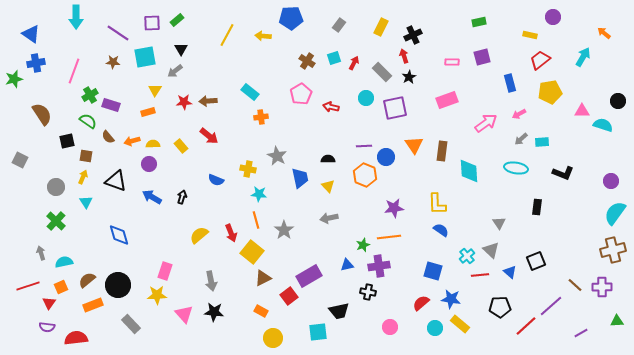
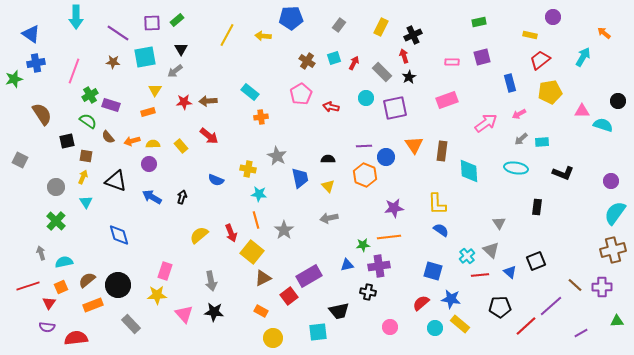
green star at (363, 245): rotated 16 degrees clockwise
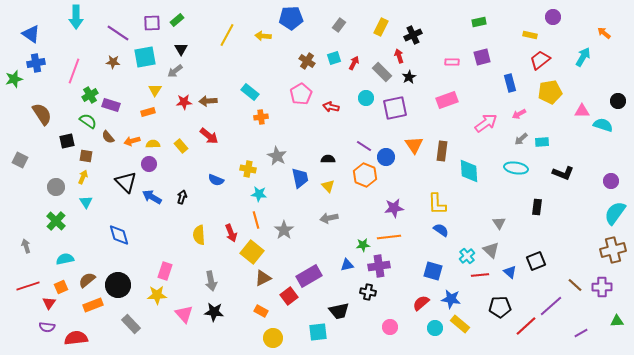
red arrow at (404, 56): moved 5 px left
purple line at (364, 146): rotated 35 degrees clockwise
black triangle at (116, 181): moved 10 px right, 1 px down; rotated 25 degrees clockwise
yellow semicircle at (199, 235): rotated 54 degrees counterclockwise
gray arrow at (41, 253): moved 15 px left, 7 px up
cyan semicircle at (64, 262): moved 1 px right, 3 px up
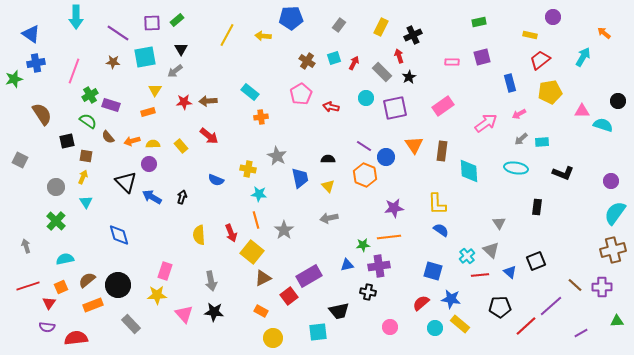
pink rectangle at (447, 100): moved 4 px left, 6 px down; rotated 15 degrees counterclockwise
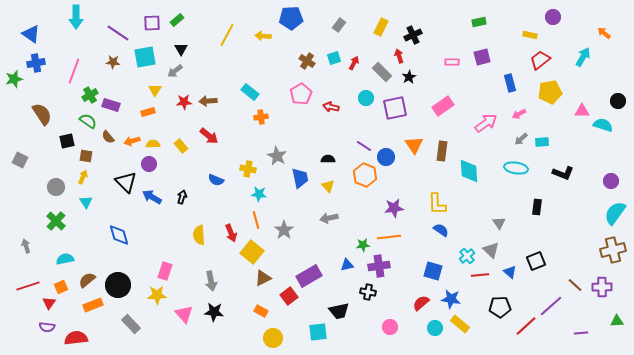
purple line at (581, 333): rotated 24 degrees clockwise
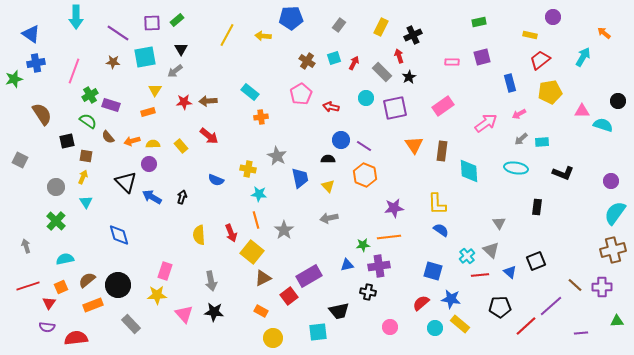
blue circle at (386, 157): moved 45 px left, 17 px up
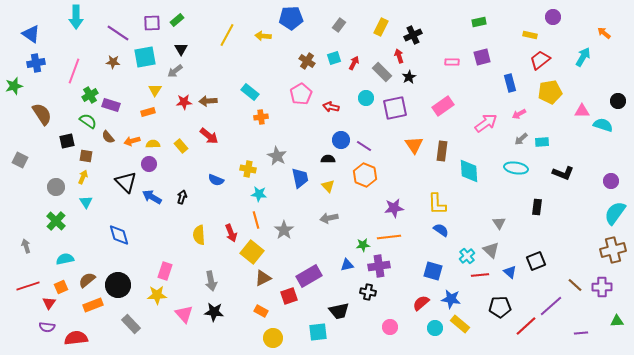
green star at (14, 79): moved 7 px down
red square at (289, 296): rotated 18 degrees clockwise
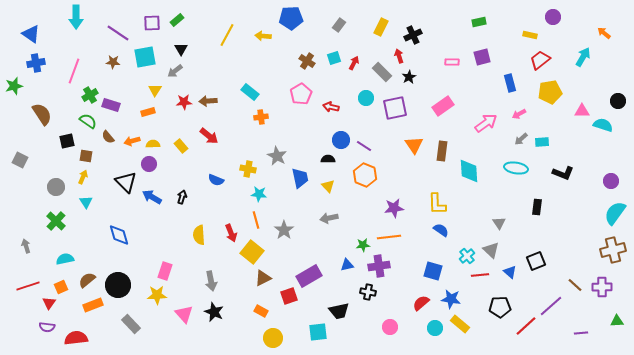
black star at (214, 312): rotated 18 degrees clockwise
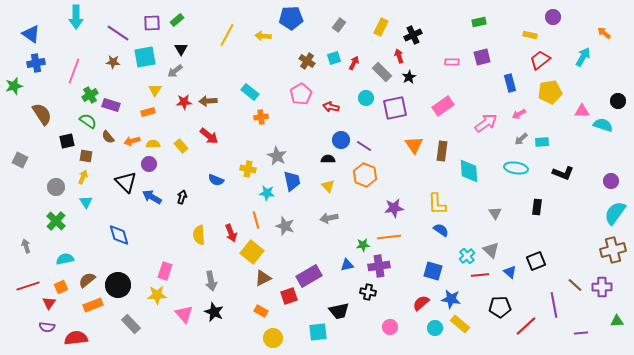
blue trapezoid at (300, 178): moved 8 px left, 3 px down
cyan star at (259, 194): moved 8 px right, 1 px up
gray triangle at (499, 223): moved 4 px left, 10 px up
gray star at (284, 230): moved 1 px right, 4 px up; rotated 18 degrees counterclockwise
purple line at (551, 306): moved 3 px right, 1 px up; rotated 60 degrees counterclockwise
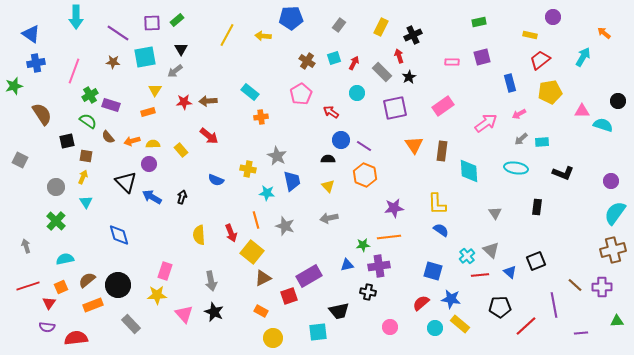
cyan circle at (366, 98): moved 9 px left, 5 px up
red arrow at (331, 107): moved 5 px down; rotated 21 degrees clockwise
yellow rectangle at (181, 146): moved 4 px down
